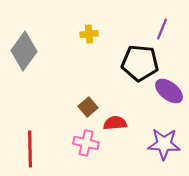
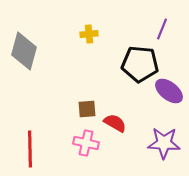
gray diamond: rotated 21 degrees counterclockwise
black pentagon: moved 1 px down
brown square: moved 1 px left, 2 px down; rotated 36 degrees clockwise
red semicircle: rotated 35 degrees clockwise
purple star: moved 1 px up
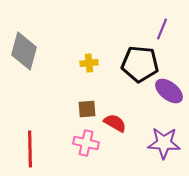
yellow cross: moved 29 px down
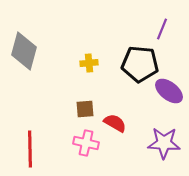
brown square: moved 2 px left
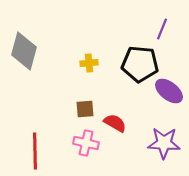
red line: moved 5 px right, 2 px down
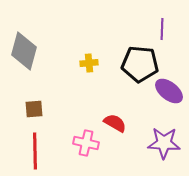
purple line: rotated 20 degrees counterclockwise
brown square: moved 51 px left
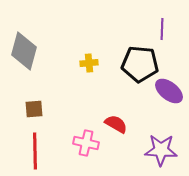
red semicircle: moved 1 px right, 1 px down
purple star: moved 3 px left, 7 px down
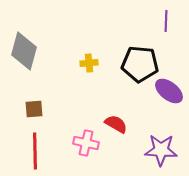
purple line: moved 4 px right, 8 px up
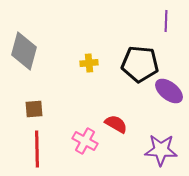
pink cross: moved 1 px left, 2 px up; rotated 15 degrees clockwise
red line: moved 2 px right, 2 px up
